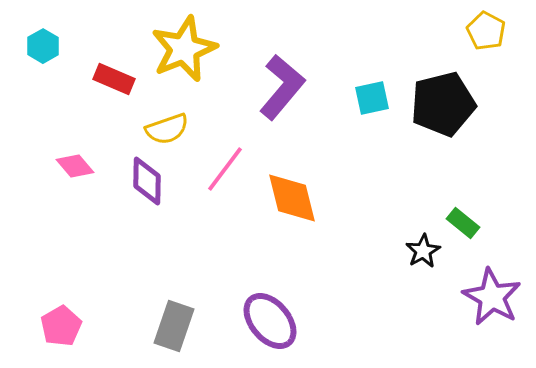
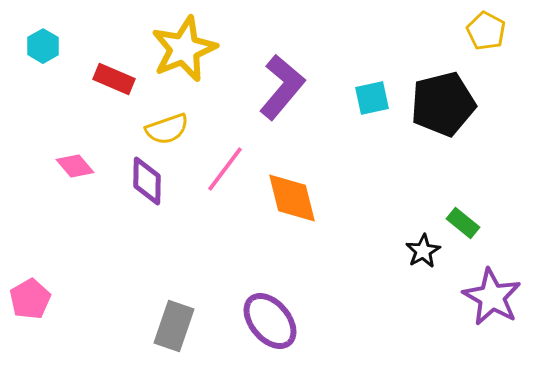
pink pentagon: moved 31 px left, 27 px up
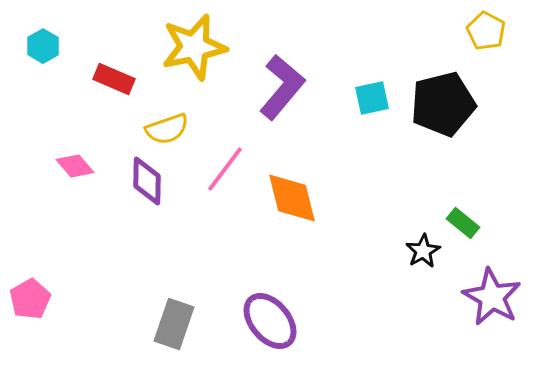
yellow star: moved 10 px right, 2 px up; rotated 10 degrees clockwise
gray rectangle: moved 2 px up
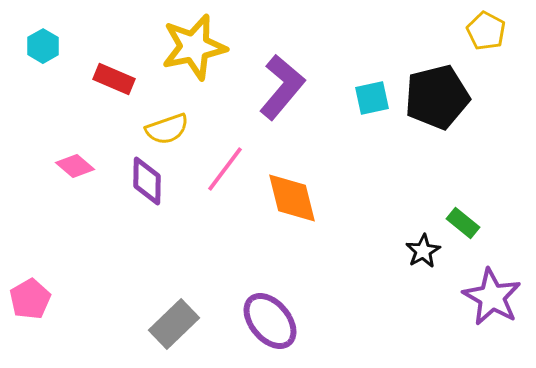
black pentagon: moved 6 px left, 7 px up
pink diamond: rotated 9 degrees counterclockwise
gray rectangle: rotated 27 degrees clockwise
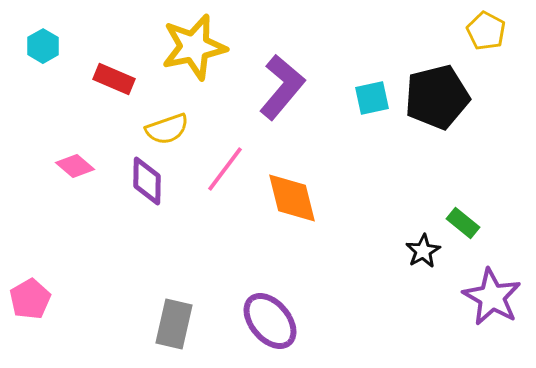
gray rectangle: rotated 33 degrees counterclockwise
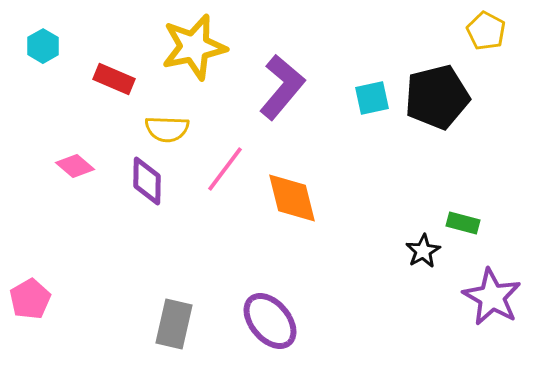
yellow semicircle: rotated 21 degrees clockwise
green rectangle: rotated 24 degrees counterclockwise
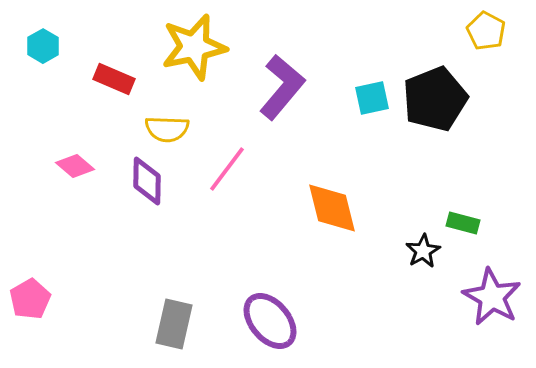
black pentagon: moved 2 px left, 2 px down; rotated 8 degrees counterclockwise
pink line: moved 2 px right
orange diamond: moved 40 px right, 10 px down
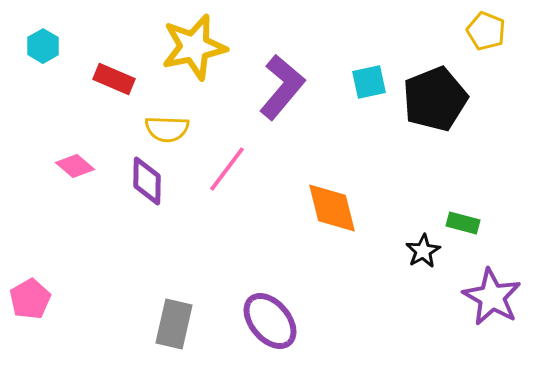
yellow pentagon: rotated 6 degrees counterclockwise
cyan square: moved 3 px left, 16 px up
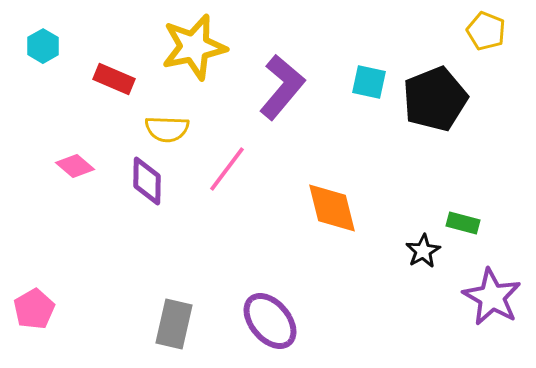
cyan square: rotated 24 degrees clockwise
pink pentagon: moved 4 px right, 10 px down
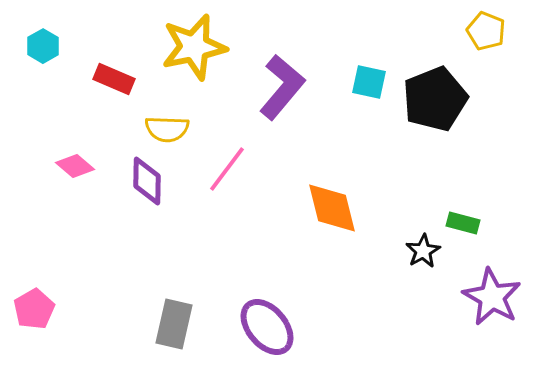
purple ellipse: moved 3 px left, 6 px down
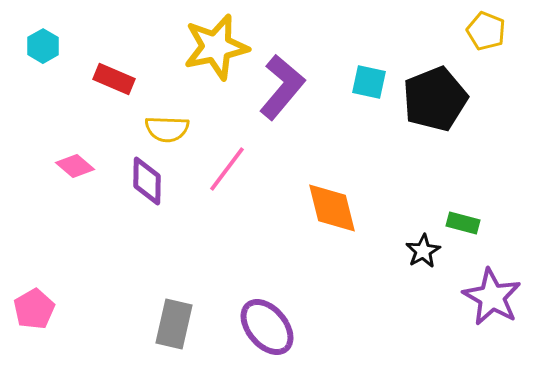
yellow star: moved 22 px right
